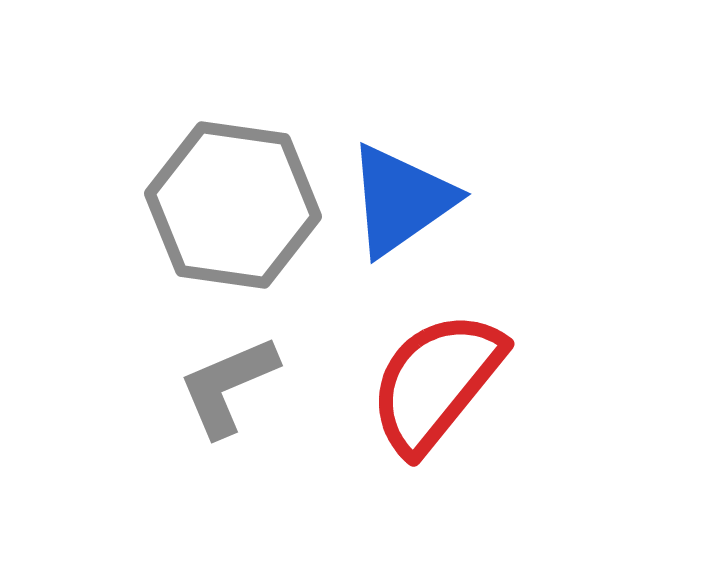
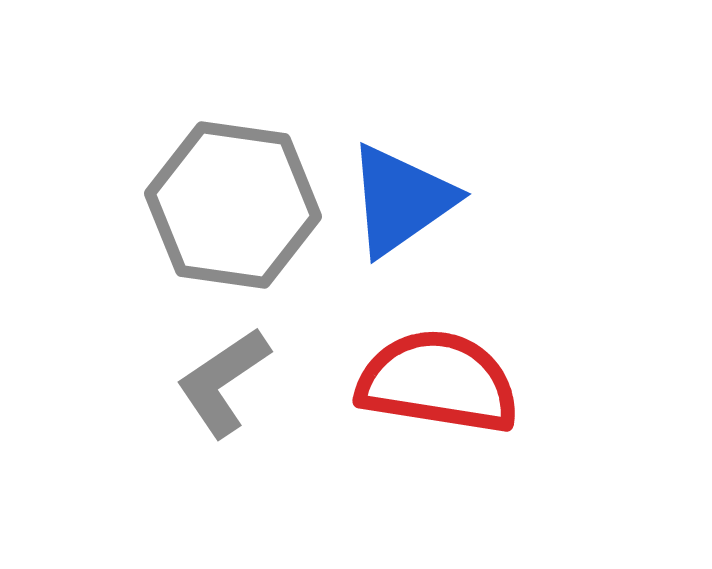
red semicircle: moved 2 px right; rotated 60 degrees clockwise
gray L-shape: moved 5 px left, 4 px up; rotated 11 degrees counterclockwise
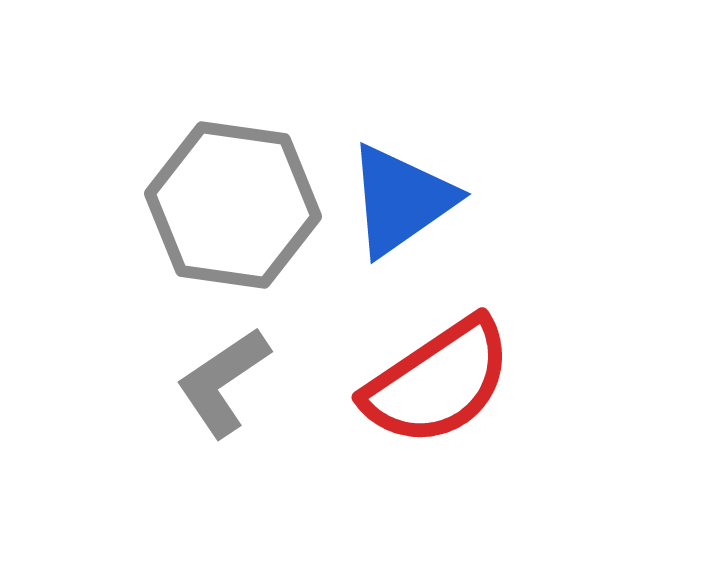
red semicircle: rotated 137 degrees clockwise
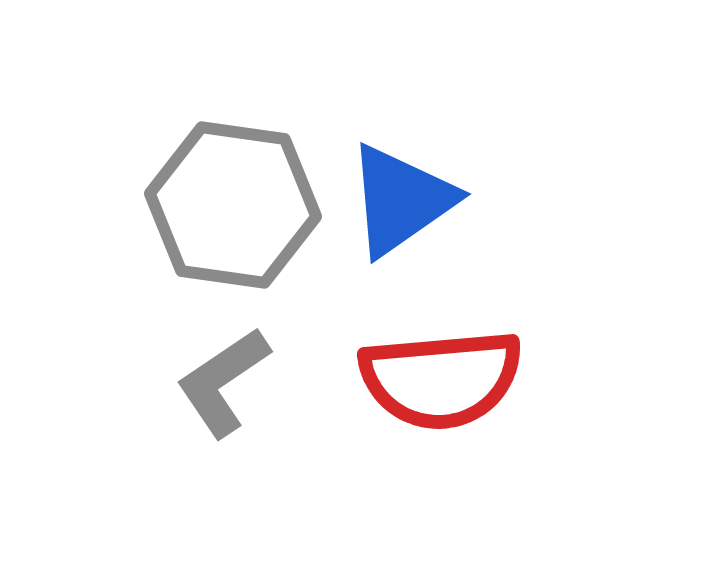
red semicircle: moved 3 px right, 3 px up; rotated 29 degrees clockwise
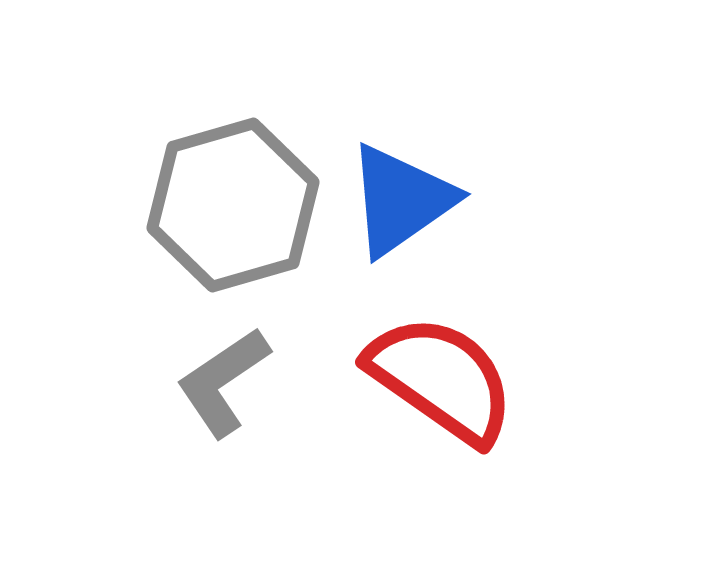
gray hexagon: rotated 24 degrees counterclockwise
red semicircle: rotated 140 degrees counterclockwise
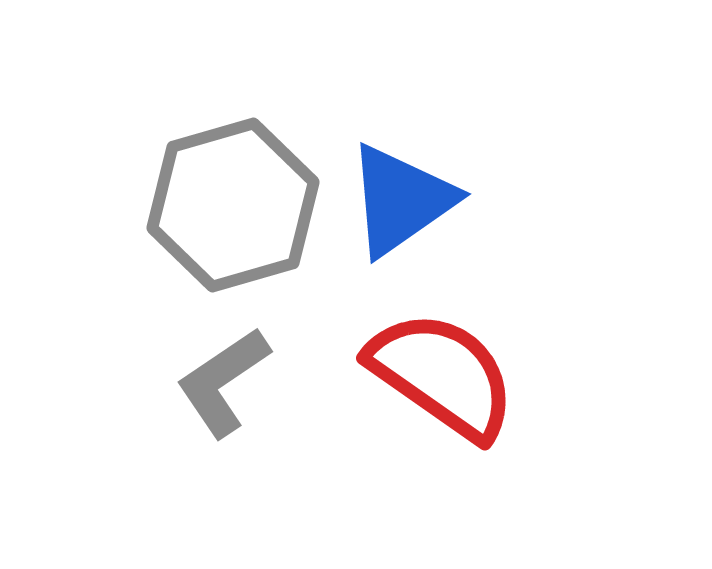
red semicircle: moved 1 px right, 4 px up
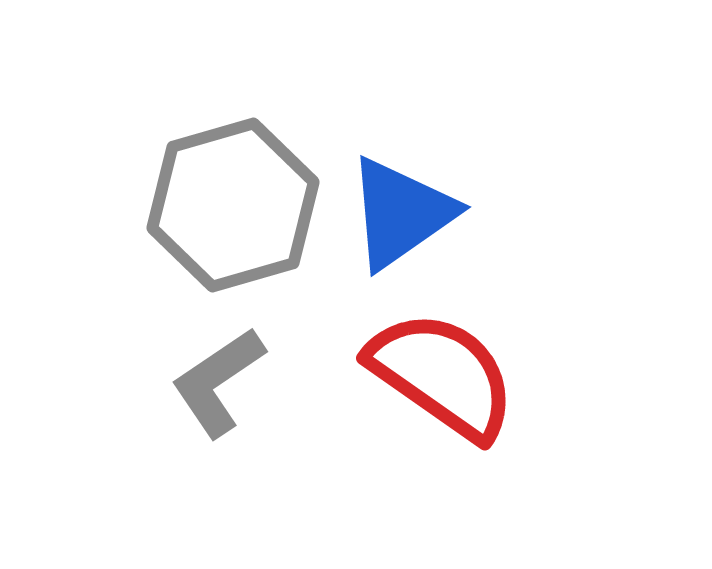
blue triangle: moved 13 px down
gray L-shape: moved 5 px left
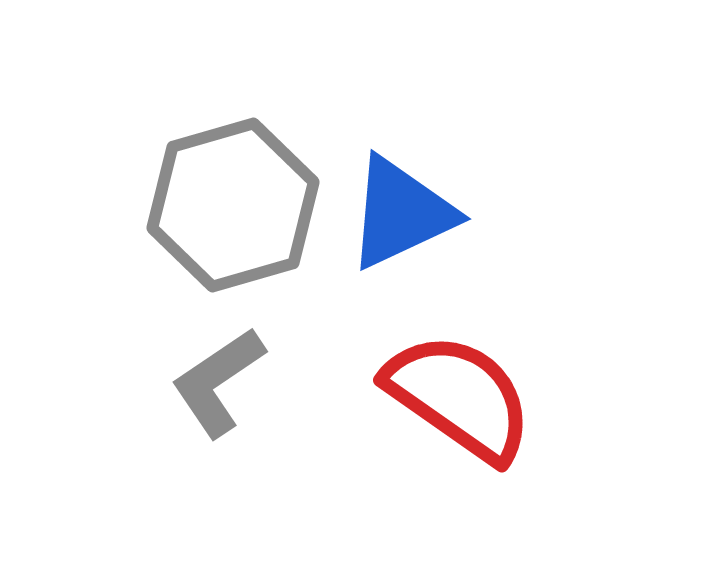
blue triangle: rotated 10 degrees clockwise
red semicircle: moved 17 px right, 22 px down
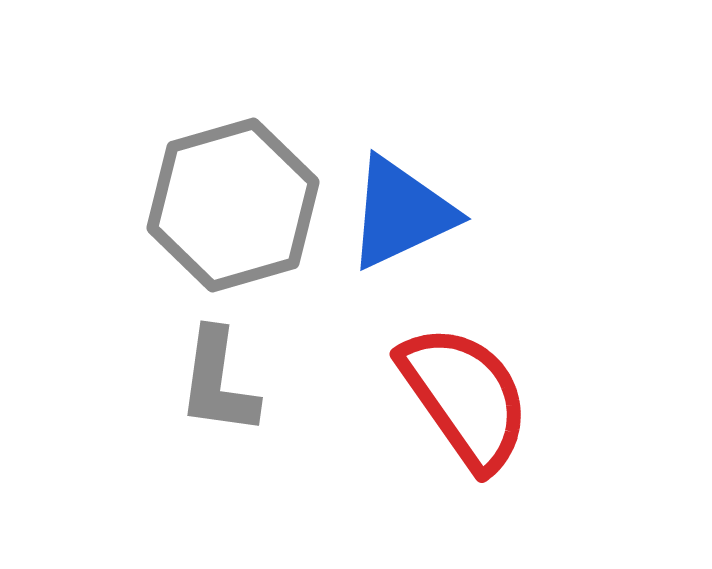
gray L-shape: rotated 48 degrees counterclockwise
red semicircle: moved 6 px right; rotated 20 degrees clockwise
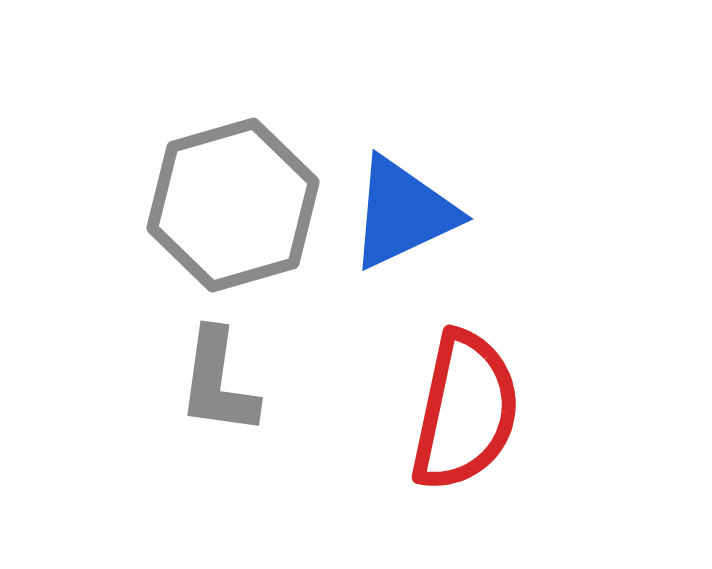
blue triangle: moved 2 px right
red semicircle: moved 14 px down; rotated 47 degrees clockwise
